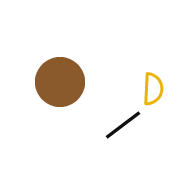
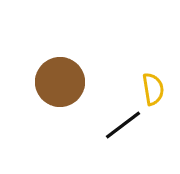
yellow semicircle: rotated 12 degrees counterclockwise
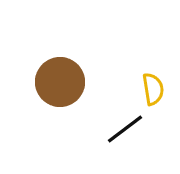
black line: moved 2 px right, 4 px down
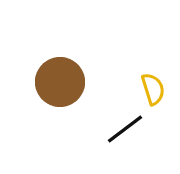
yellow semicircle: rotated 8 degrees counterclockwise
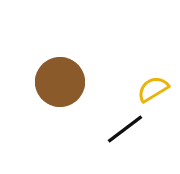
yellow semicircle: rotated 104 degrees counterclockwise
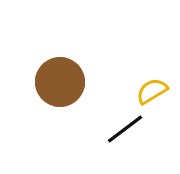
yellow semicircle: moved 1 px left, 2 px down
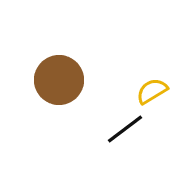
brown circle: moved 1 px left, 2 px up
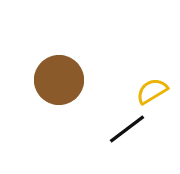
black line: moved 2 px right
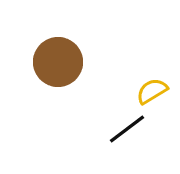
brown circle: moved 1 px left, 18 px up
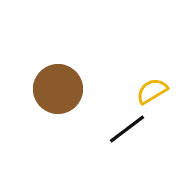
brown circle: moved 27 px down
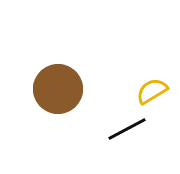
black line: rotated 9 degrees clockwise
